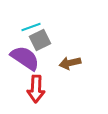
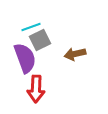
purple semicircle: rotated 36 degrees clockwise
brown arrow: moved 5 px right, 9 px up
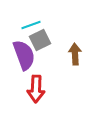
cyan line: moved 2 px up
brown arrow: rotated 100 degrees clockwise
purple semicircle: moved 1 px left, 3 px up
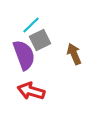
cyan line: rotated 24 degrees counterclockwise
brown arrow: moved 1 px left; rotated 20 degrees counterclockwise
red arrow: moved 5 px left, 2 px down; rotated 104 degrees clockwise
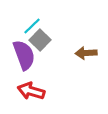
cyan line: moved 1 px right, 1 px down
gray square: rotated 20 degrees counterclockwise
brown arrow: moved 12 px right, 1 px up; rotated 70 degrees counterclockwise
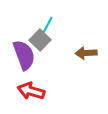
cyan line: moved 15 px right; rotated 18 degrees counterclockwise
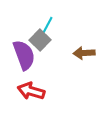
brown arrow: moved 2 px left
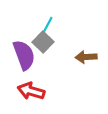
gray square: moved 3 px right, 2 px down
brown arrow: moved 2 px right, 4 px down
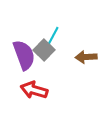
cyan line: moved 6 px right, 10 px down
gray square: moved 1 px right, 8 px down
red arrow: moved 3 px right, 1 px up
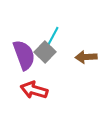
gray square: moved 1 px right, 2 px down
